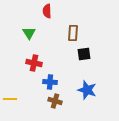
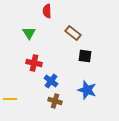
brown rectangle: rotated 56 degrees counterclockwise
black square: moved 1 px right, 2 px down; rotated 16 degrees clockwise
blue cross: moved 1 px right, 1 px up; rotated 32 degrees clockwise
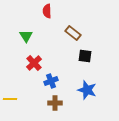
green triangle: moved 3 px left, 3 px down
red cross: rotated 35 degrees clockwise
blue cross: rotated 32 degrees clockwise
brown cross: moved 2 px down; rotated 16 degrees counterclockwise
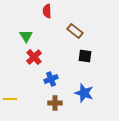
brown rectangle: moved 2 px right, 2 px up
red cross: moved 6 px up
blue cross: moved 2 px up
blue star: moved 3 px left, 3 px down
